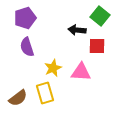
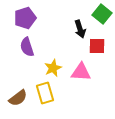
green square: moved 2 px right, 2 px up
black arrow: moved 3 px right, 1 px up; rotated 114 degrees counterclockwise
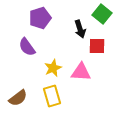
purple pentagon: moved 15 px right
purple semicircle: rotated 18 degrees counterclockwise
yellow rectangle: moved 7 px right, 3 px down
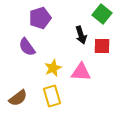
black arrow: moved 1 px right, 6 px down
red square: moved 5 px right
